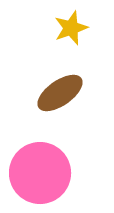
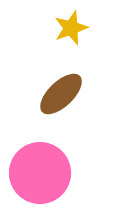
brown ellipse: moved 1 px right, 1 px down; rotated 9 degrees counterclockwise
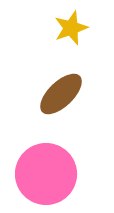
pink circle: moved 6 px right, 1 px down
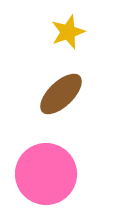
yellow star: moved 3 px left, 4 px down
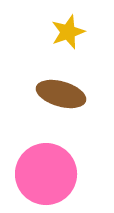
brown ellipse: rotated 60 degrees clockwise
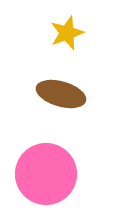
yellow star: moved 1 px left, 1 px down
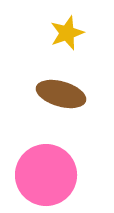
pink circle: moved 1 px down
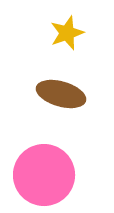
pink circle: moved 2 px left
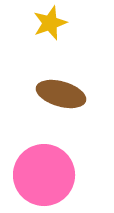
yellow star: moved 17 px left, 10 px up
